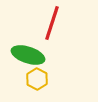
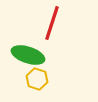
yellow hexagon: rotated 10 degrees counterclockwise
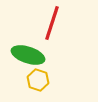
yellow hexagon: moved 1 px right, 1 px down
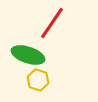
red line: rotated 16 degrees clockwise
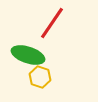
yellow hexagon: moved 2 px right, 3 px up
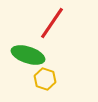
yellow hexagon: moved 5 px right, 2 px down
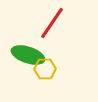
yellow hexagon: moved 10 px up; rotated 20 degrees counterclockwise
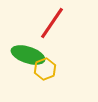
yellow hexagon: rotated 20 degrees counterclockwise
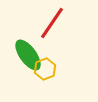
green ellipse: rotated 36 degrees clockwise
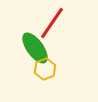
green ellipse: moved 7 px right, 7 px up
